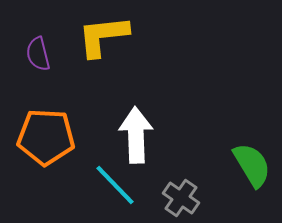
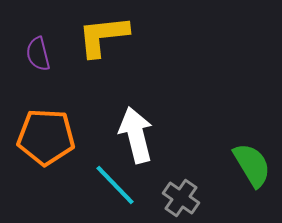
white arrow: rotated 12 degrees counterclockwise
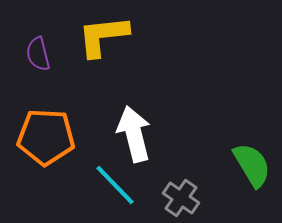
white arrow: moved 2 px left, 1 px up
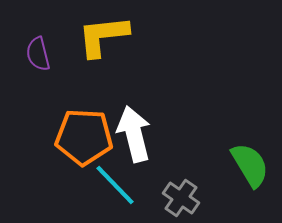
orange pentagon: moved 38 px right
green semicircle: moved 2 px left
